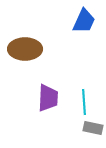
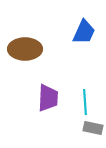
blue trapezoid: moved 11 px down
cyan line: moved 1 px right
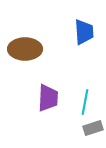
blue trapezoid: rotated 28 degrees counterclockwise
cyan line: rotated 15 degrees clockwise
gray rectangle: rotated 30 degrees counterclockwise
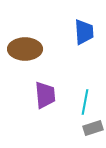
purple trapezoid: moved 3 px left, 3 px up; rotated 8 degrees counterclockwise
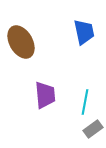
blue trapezoid: rotated 8 degrees counterclockwise
brown ellipse: moved 4 px left, 7 px up; rotated 60 degrees clockwise
gray rectangle: moved 1 px down; rotated 18 degrees counterclockwise
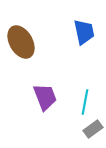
purple trapezoid: moved 2 px down; rotated 16 degrees counterclockwise
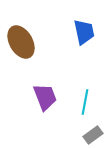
gray rectangle: moved 6 px down
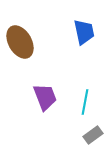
brown ellipse: moved 1 px left
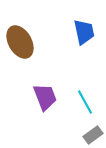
cyan line: rotated 40 degrees counterclockwise
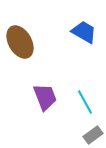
blue trapezoid: rotated 48 degrees counterclockwise
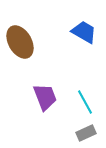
gray rectangle: moved 7 px left, 2 px up; rotated 12 degrees clockwise
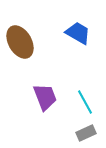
blue trapezoid: moved 6 px left, 1 px down
